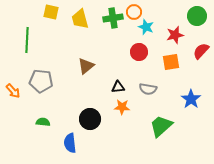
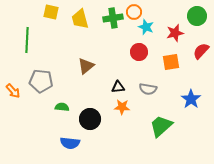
red star: moved 2 px up
green semicircle: moved 19 px right, 15 px up
blue semicircle: rotated 78 degrees counterclockwise
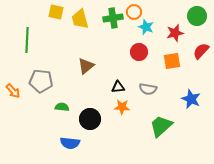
yellow square: moved 5 px right
orange square: moved 1 px right, 1 px up
blue star: rotated 12 degrees counterclockwise
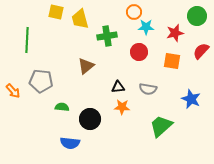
green cross: moved 6 px left, 18 px down
cyan star: rotated 21 degrees counterclockwise
orange square: rotated 18 degrees clockwise
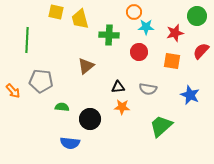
green cross: moved 2 px right, 1 px up; rotated 12 degrees clockwise
blue star: moved 1 px left, 4 px up
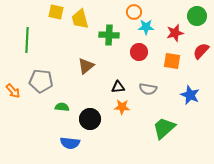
green trapezoid: moved 3 px right, 2 px down
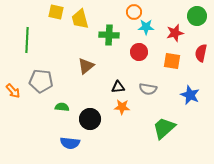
red semicircle: moved 2 px down; rotated 30 degrees counterclockwise
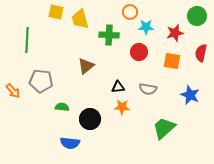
orange circle: moved 4 px left
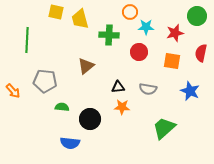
gray pentagon: moved 4 px right
blue star: moved 4 px up
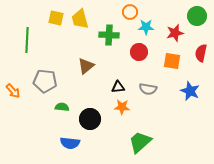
yellow square: moved 6 px down
green trapezoid: moved 24 px left, 14 px down
